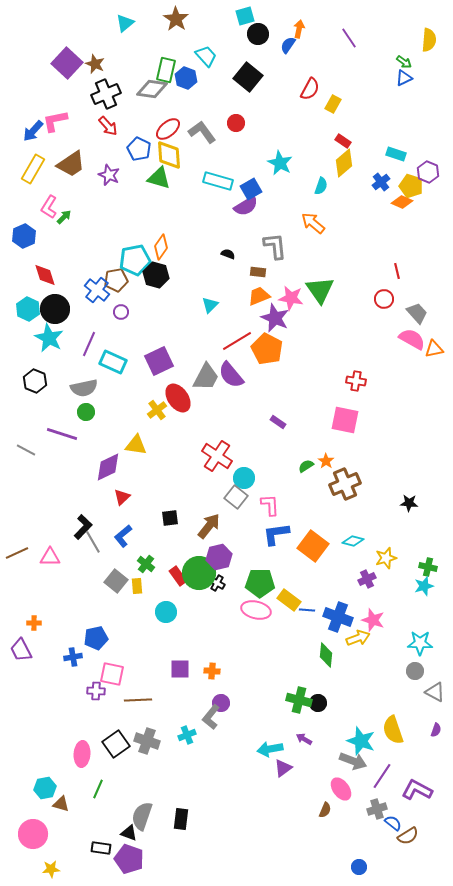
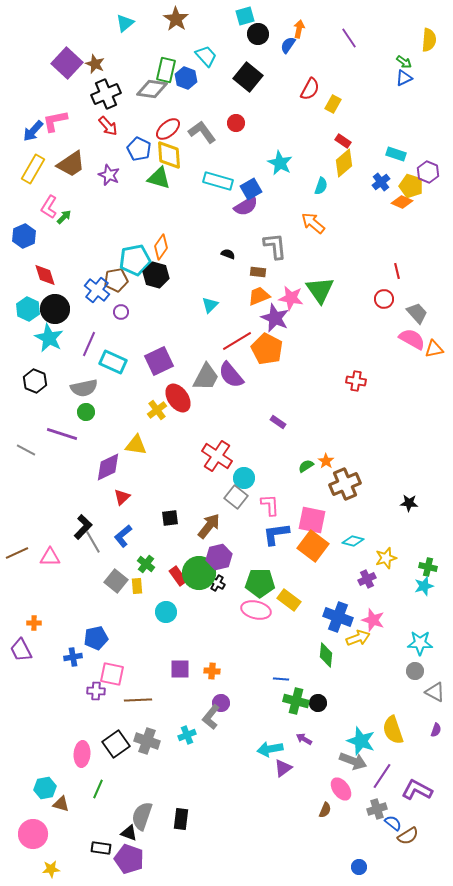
pink square at (345, 420): moved 33 px left, 100 px down
blue line at (307, 610): moved 26 px left, 69 px down
green cross at (299, 700): moved 3 px left, 1 px down
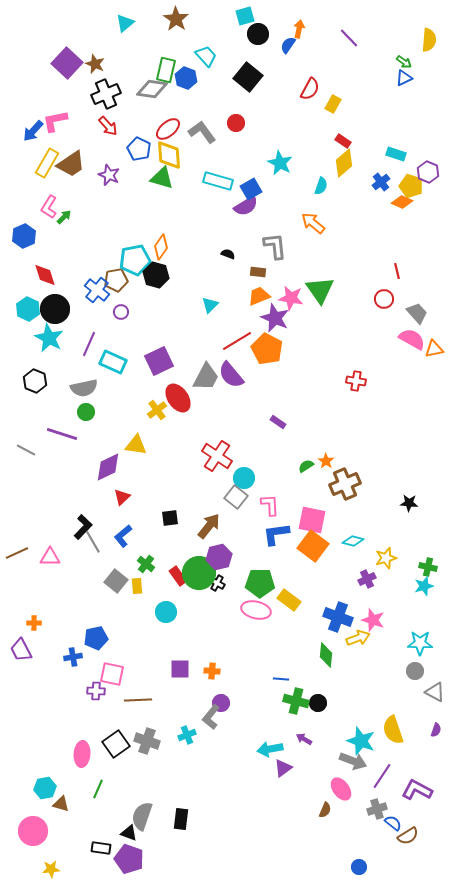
purple line at (349, 38): rotated 10 degrees counterclockwise
yellow rectangle at (33, 169): moved 14 px right, 6 px up
green triangle at (159, 178): moved 3 px right
pink circle at (33, 834): moved 3 px up
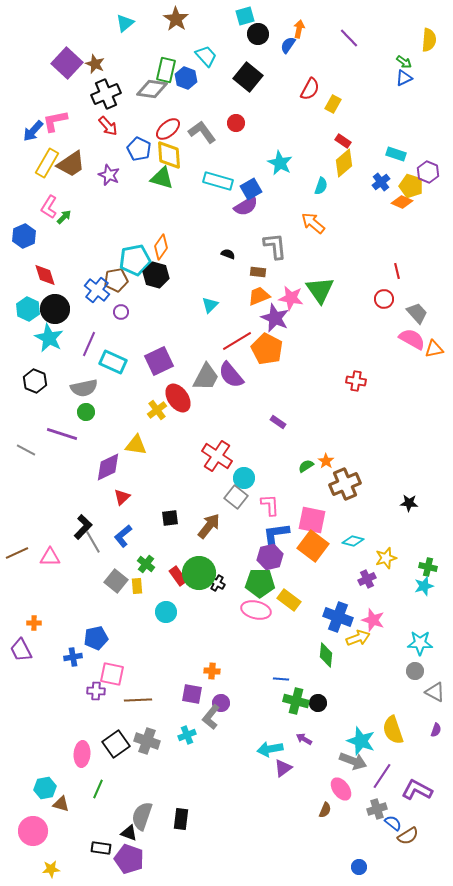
purple hexagon at (219, 557): moved 51 px right
purple square at (180, 669): moved 12 px right, 25 px down; rotated 10 degrees clockwise
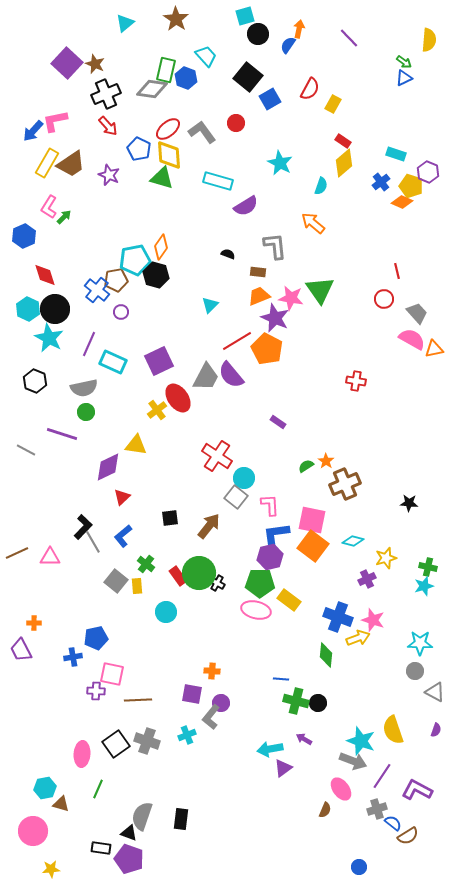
blue square at (251, 189): moved 19 px right, 90 px up
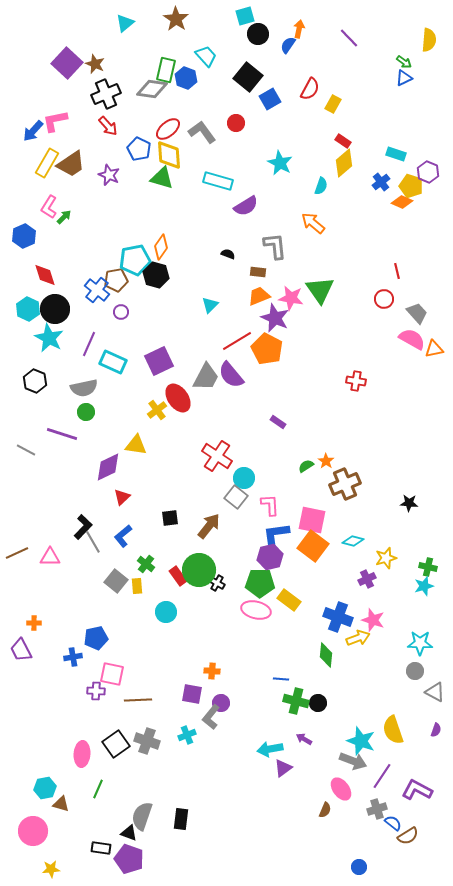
green circle at (199, 573): moved 3 px up
